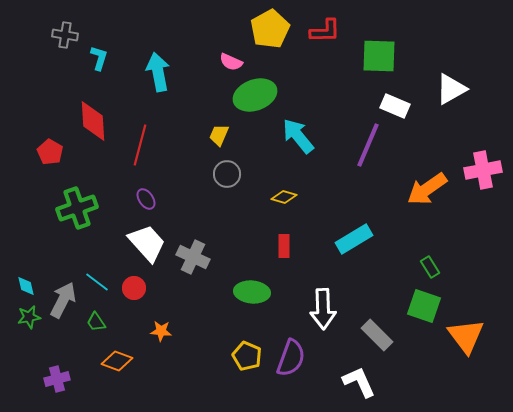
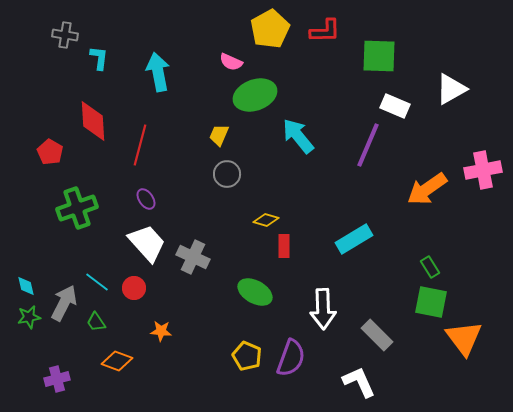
cyan L-shape at (99, 58): rotated 10 degrees counterclockwise
yellow diamond at (284, 197): moved 18 px left, 23 px down
green ellipse at (252, 292): moved 3 px right; rotated 24 degrees clockwise
gray arrow at (63, 300): moved 1 px right, 3 px down
green square at (424, 306): moved 7 px right, 4 px up; rotated 8 degrees counterclockwise
orange triangle at (466, 336): moved 2 px left, 2 px down
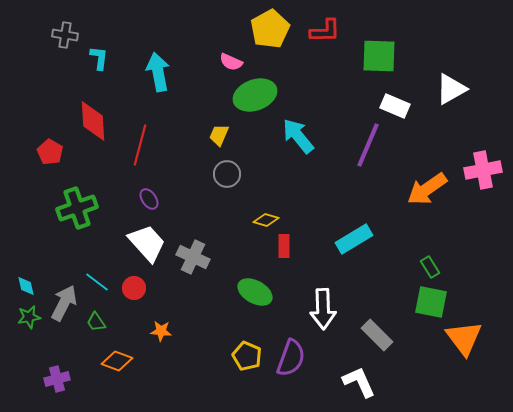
purple ellipse at (146, 199): moved 3 px right
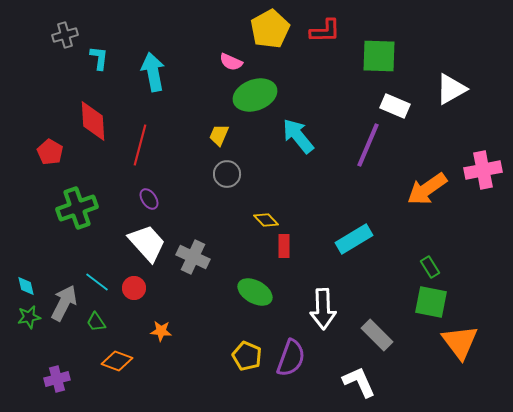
gray cross at (65, 35): rotated 25 degrees counterclockwise
cyan arrow at (158, 72): moved 5 px left
yellow diamond at (266, 220): rotated 30 degrees clockwise
orange triangle at (464, 338): moved 4 px left, 4 px down
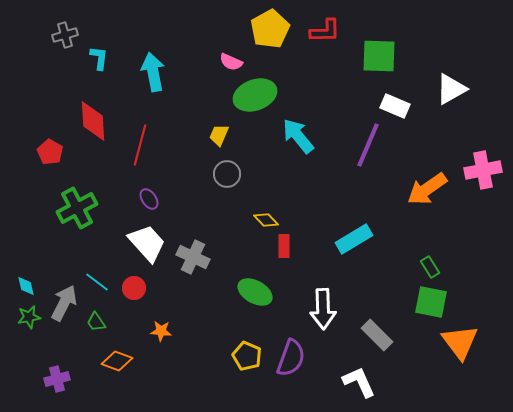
green cross at (77, 208): rotated 9 degrees counterclockwise
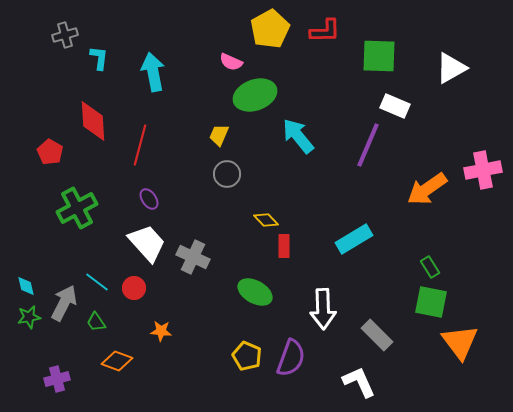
white triangle at (451, 89): moved 21 px up
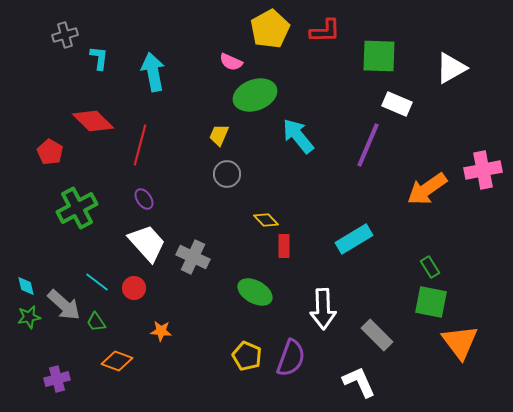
white rectangle at (395, 106): moved 2 px right, 2 px up
red diamond at (93, 121): rotated 42 degrees counterclockwise
purple ellipse at (149, 199): moved 5 px left
gray arrow at (64, 303): moved 2 px down; rotated 105 degrees clockwise
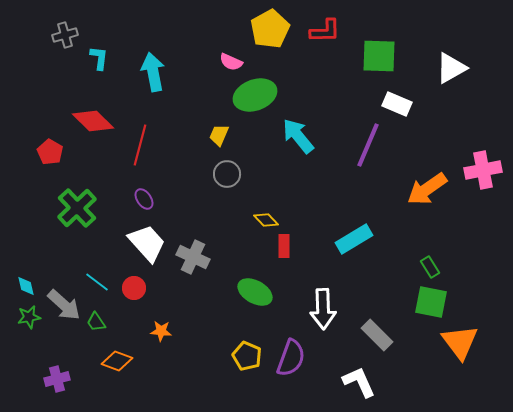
green cross at (77, 208): rotated 15 degrees counterclockwise
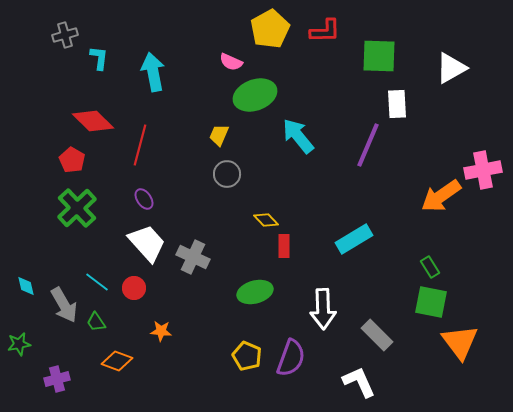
white rectangle at (397, 104): rotated 64 degrees clockwise
red pentagon at (50, 152): moved 22 px right, 8 px down
orange arrow at (427, 189): moved 14 px right, 7 px down
green ellipse at (255, 292): rotated 44 degrees counterclockwise
gray arrow at (64, 305): rotated 18 degrees clockwise
green star at (29, 317): moved 10 px left, 27 px down
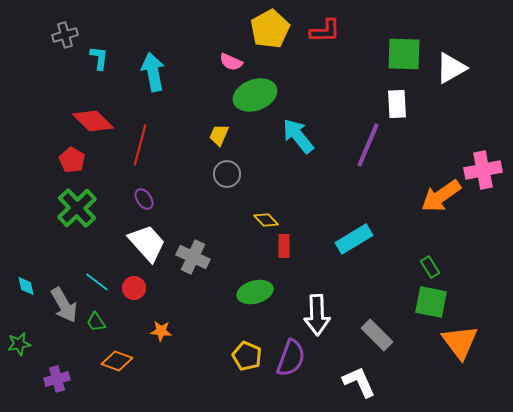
green square at (379, 56): moved 25 px right, 2 px up
white arrow at (323, 309): moved 6 px left, 6 px down
